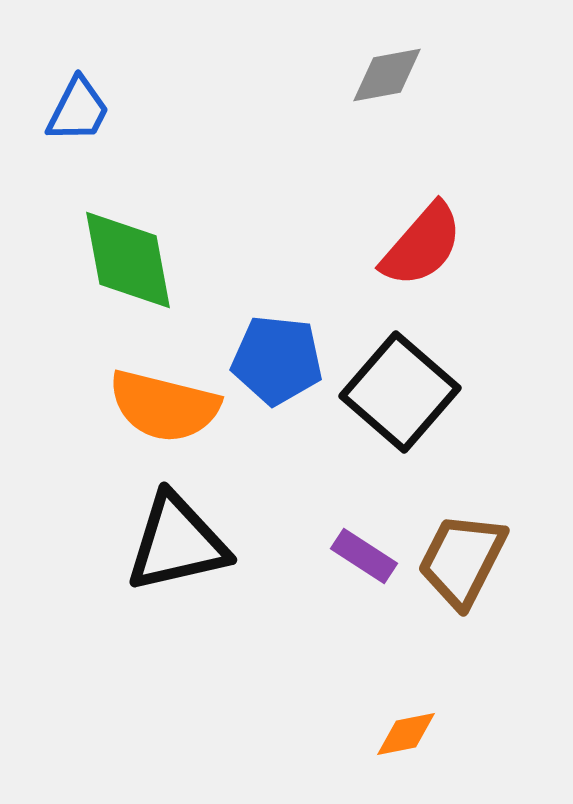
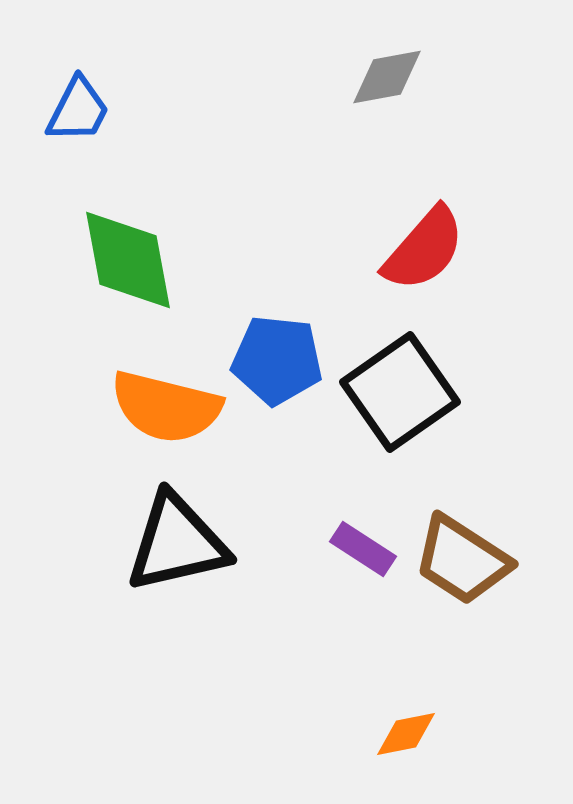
gray diamond: moved 2 px down
red semicircle: moved 2 px right, 4 px down
black square: rotated 14 degrees clockwise
orange semicircle: moved 2 px right, 1 px down
purple rectangle: moved 1 px left, 7 px up
brown trapezoid: rotated 84 degrees counterclockwise
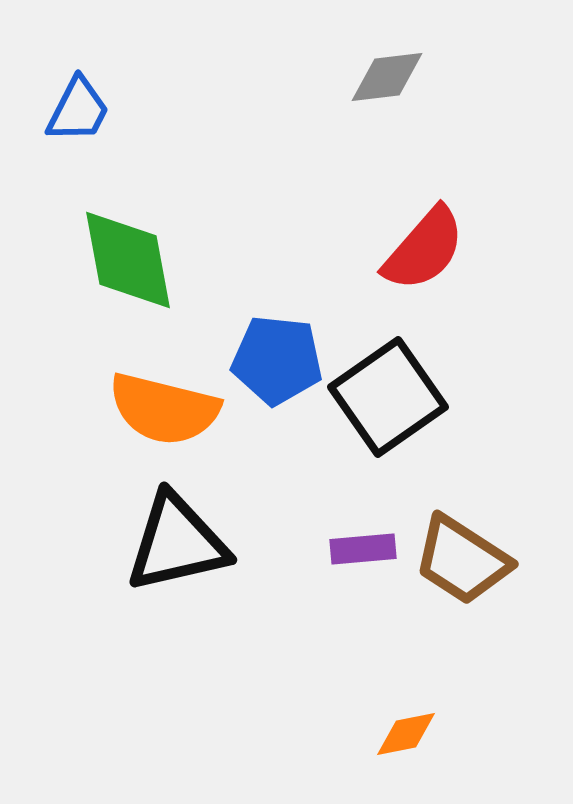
gray diamond: rotated 4 degrees clockwise
black square: moved 12 px left, 5 px down
orange semicircle: moved 2 px left, 2 px down
purple rectangle: rotated 38 degrees counterclockwise
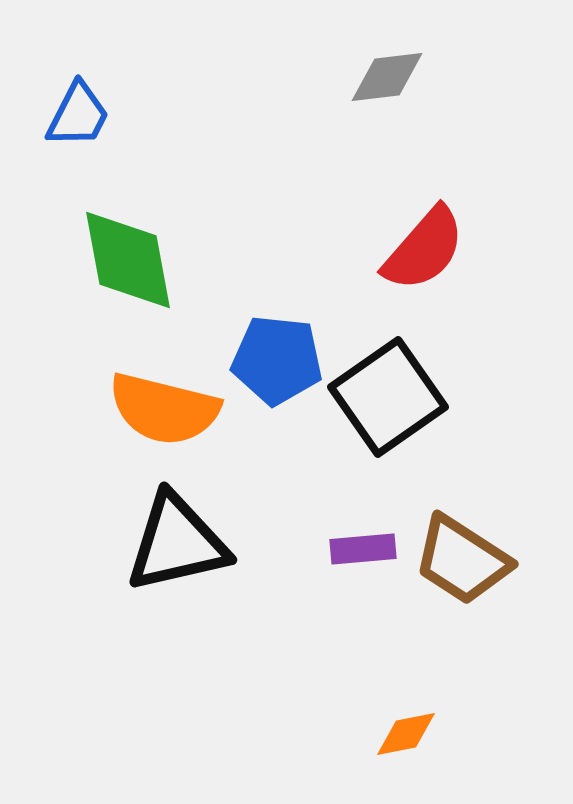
blue trapezoid: moved 5 px down
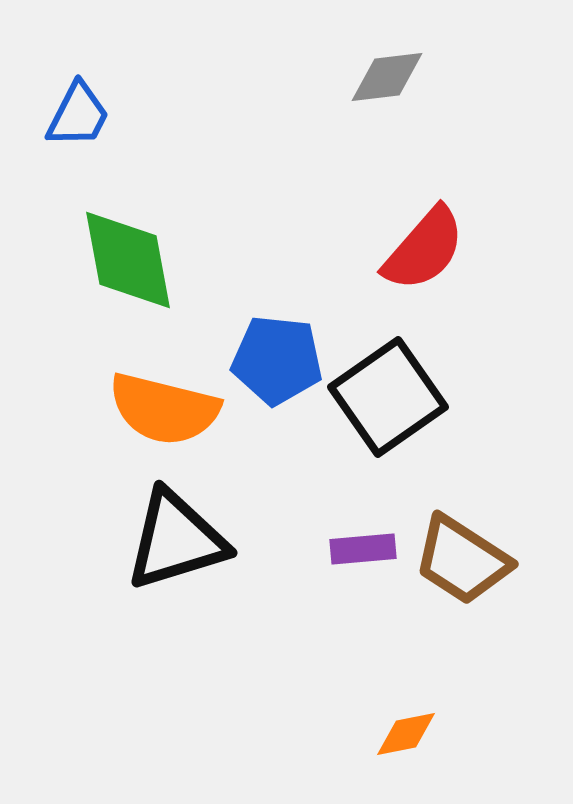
black triangle: moved 1 px left, 3 px up; rotated 4 degrees counterclockwise
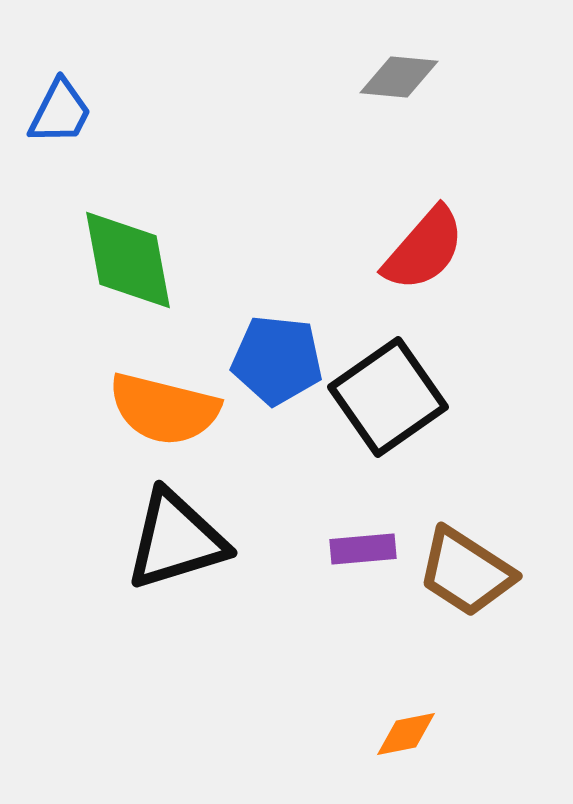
gray diamond: moved 12 px right; rotated 12 degrees clockwise
blue trapezoid: moved 18 px left, 3 px up
brown trapezoid: moved 4 px right, 12 px down
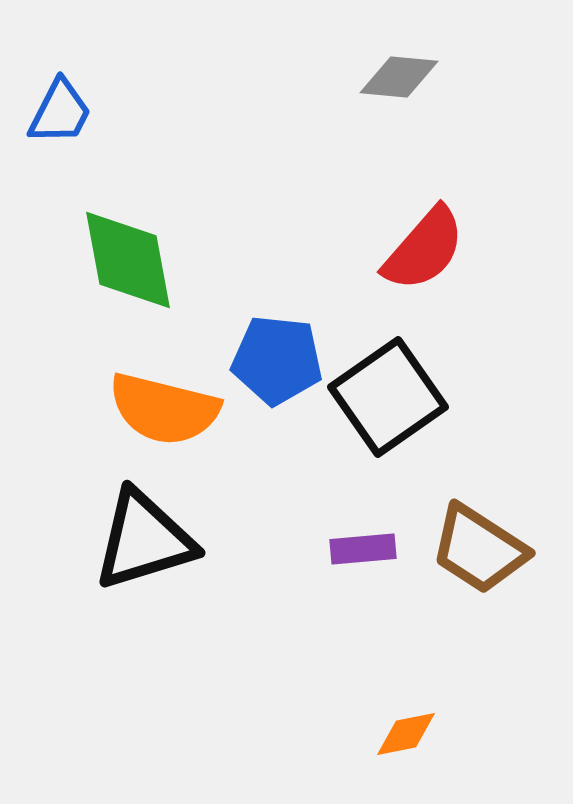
black triangle: moved 32 px left
brown trapezoid: moved 13 px right, 23 px up
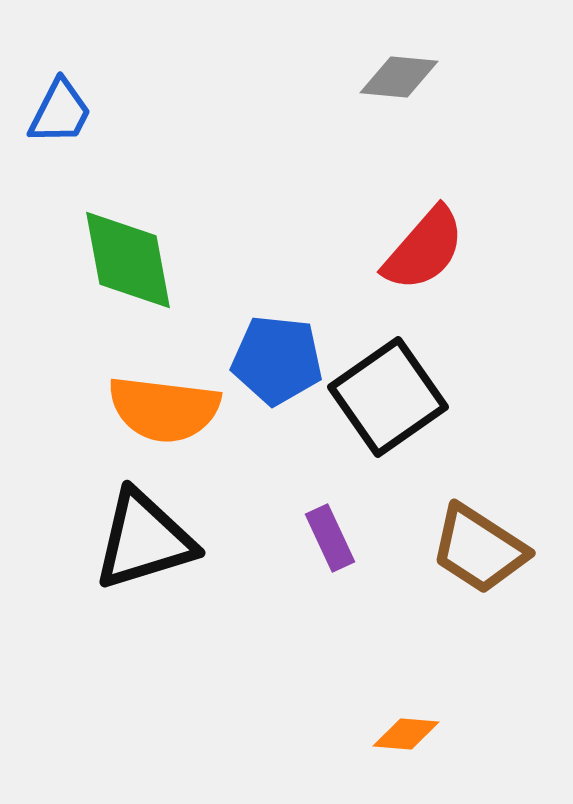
orange semicircle: rotated 7 degrees counterclockwise
purple rectangle: moved 33 px left, 11 px up; rotated 70 degrees clockwise
orange diamond: rotated 16 degrees clockwise
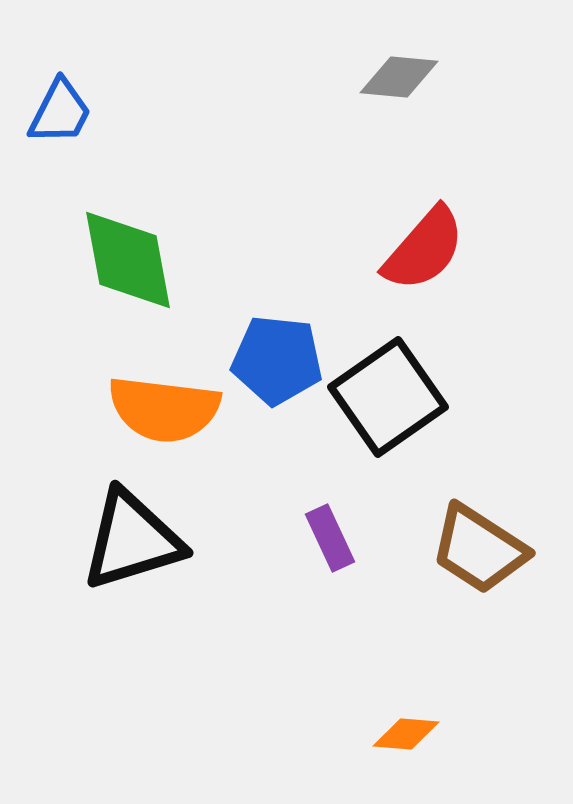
black triangle: moved 12 px left
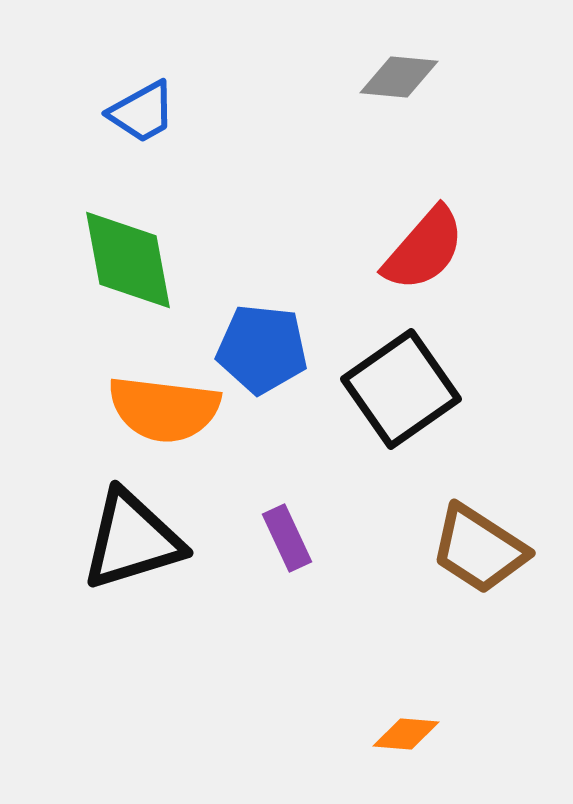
blue trapezoid: moved 82 px right; rotated 34 degrees clockwise
blue pentagon: moved 15 px left, 11 px up
black square: moved 13 px right, 8 px up
purple rectangle: moved 43 px left
